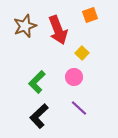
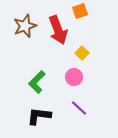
orange square: moved 10 px left, 4 px up
black L-shape: rotated 50 degrees clockwise
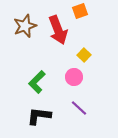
yellow square: moved 2 px right, 2 px down
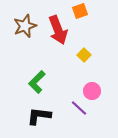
pink circle: moved 18 px right, 14 px down
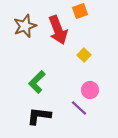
pink circle: moved 2 px left, 1 px up
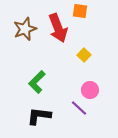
orange square: rotated 28 degrees clockwise
brown star: moved 3 px down
red arrow: moved 2 px up
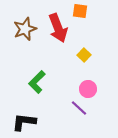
pink circle: moved 2 px left, 1 px up
black L-shape: moved 15 px left, 6 px down
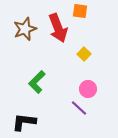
yellow square: moved 1 px up
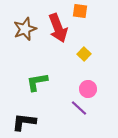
green L-shape: rotated 35 degrees clockwise
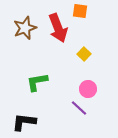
brown star: moved 1 px up
